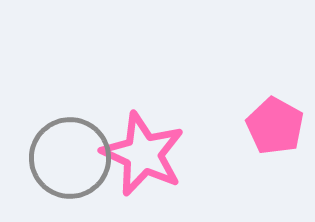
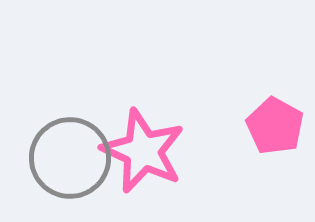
pink star: moved 3 px up
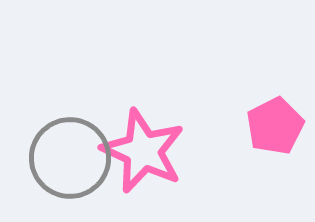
pink pentagon: rotated 16 degrees clockwise
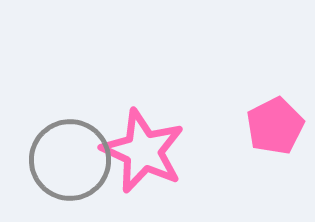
gray circle: moved 2 px down
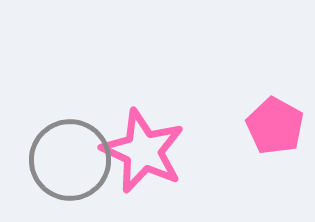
pink pentagon: rotated 16 degrees counterclockwise
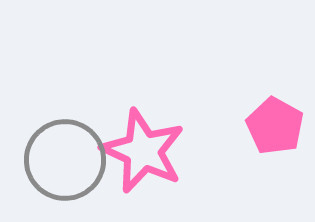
gray circle: moved 5 px left
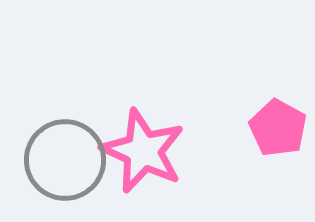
pink pentagon: moved 3 px right, 2 px down
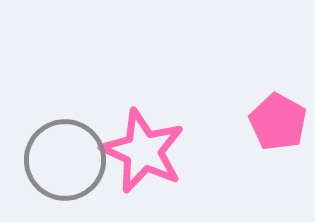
pink pentagon: moved 6 px up
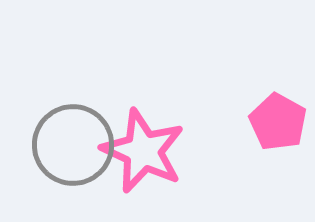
gray circle: moved 8 px right, 15 px up
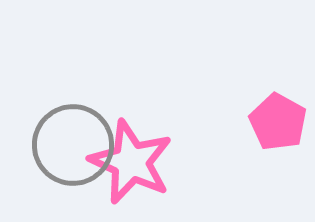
pink star: moved 12 px left, 11 px down
